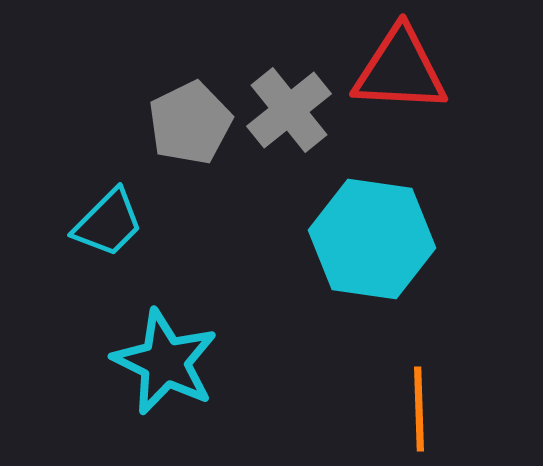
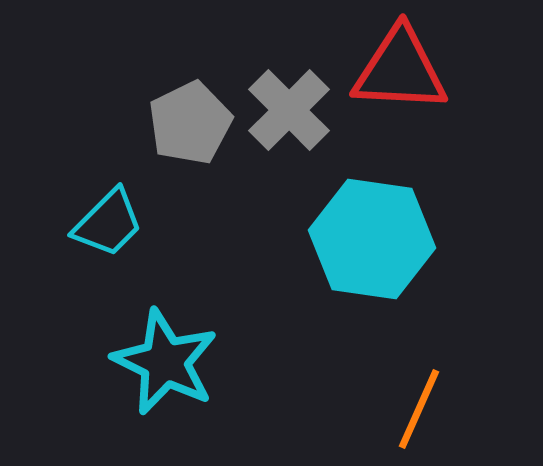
gray cross: rotated 6 degrees counterclockwise
orange line: rotated 26 degrees clockwise
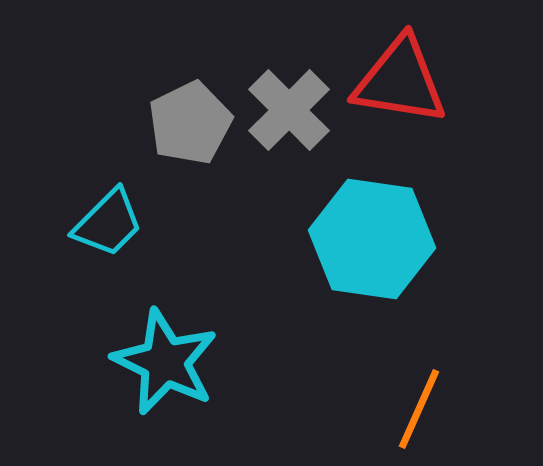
red triangle: moved 11 px down; rotated 6 degrees clockwise
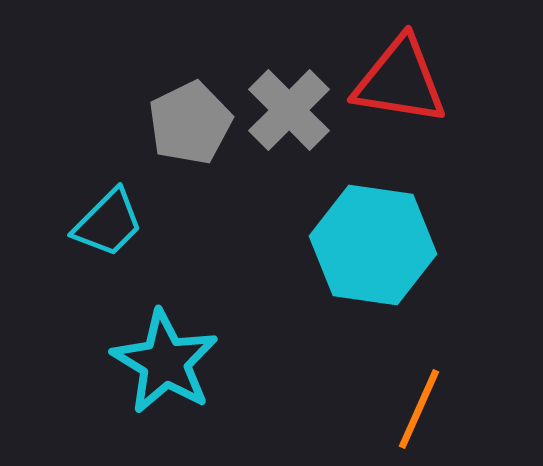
cyan hexagon: moved 1 px right, 6 px down
cyan star: rotated 5 degrees clockwise
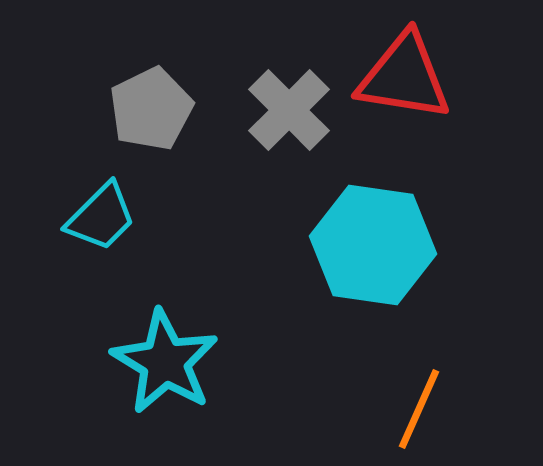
red triangle: moved 4 px right, 4 px up
gray pentagon: moved 39 px left, 14 px up
cyan trapezoid: moved 7 px left, 6 px up
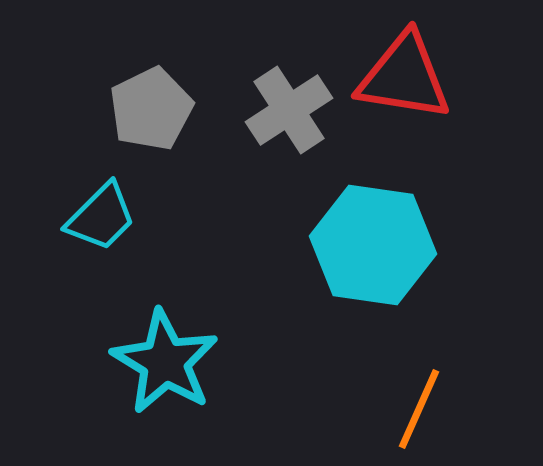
gray cross: rotated 12 degrees clockwise
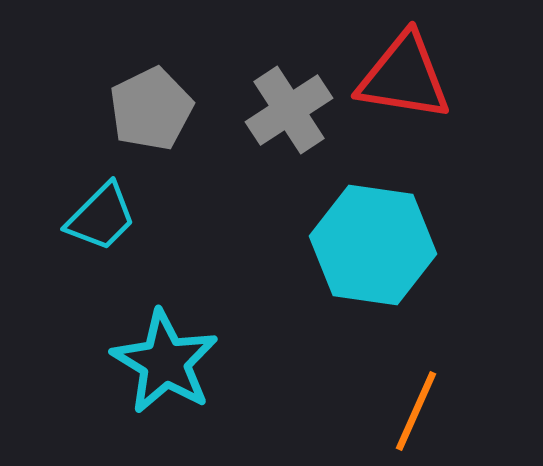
orange line: moved 3 px left, 2 px down
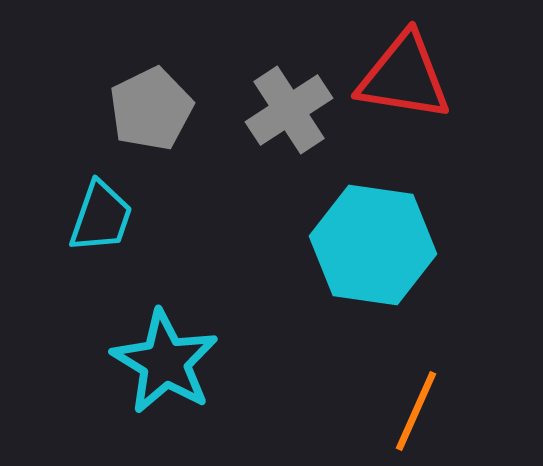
cyan trapezoid: rotated 26 degrees counterclockwise
